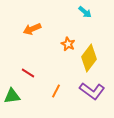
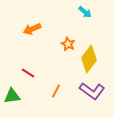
yellow diamond: moved 1 px down
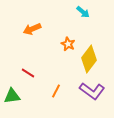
cyan arrow: moved 2 px left
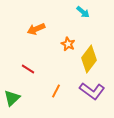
orange arrow: moved 4 px right
red line: moved 4 px up
green triangle: moved 2 px down; rotated 36 degrees counterclockwise
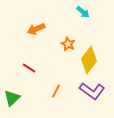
yellow diamond: moved 1 px down
red line: moved 1 px right, 1 px up
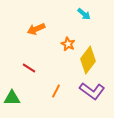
cyan arrow: moved 1 px right, 2 px down
yellow diamond: moved 1 px left
green triangle: rotated 42 degrees clockwise
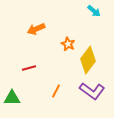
cyan arrow: moved 10 px right, 3 px up
red line: rotated 48 degrees counterclockwise
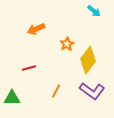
orange star: moved 1 px left; rotated 16 degrees clockwise
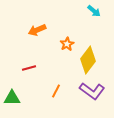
orange arrow: moved 1 px right, 1 px down
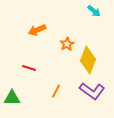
yellow diamond: rotated 16 degrees counterclockwise
red line: rotated 32 degrees clockwise
